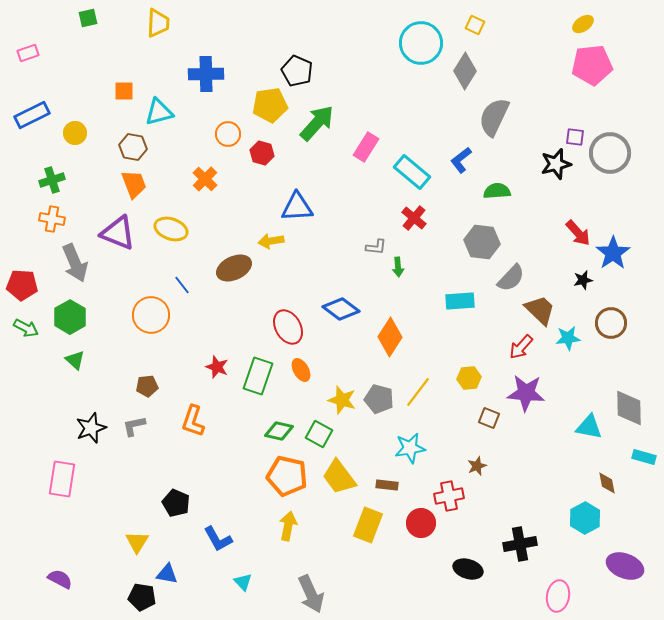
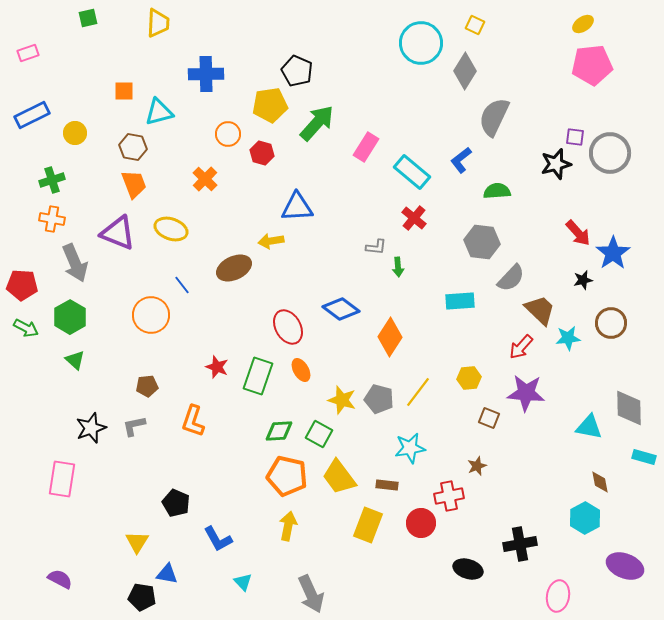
green diamond at (279, 431): rotated 16 degrees counterclockwise
brown diamond at (607, 483): moved 7 px left, 1 px up
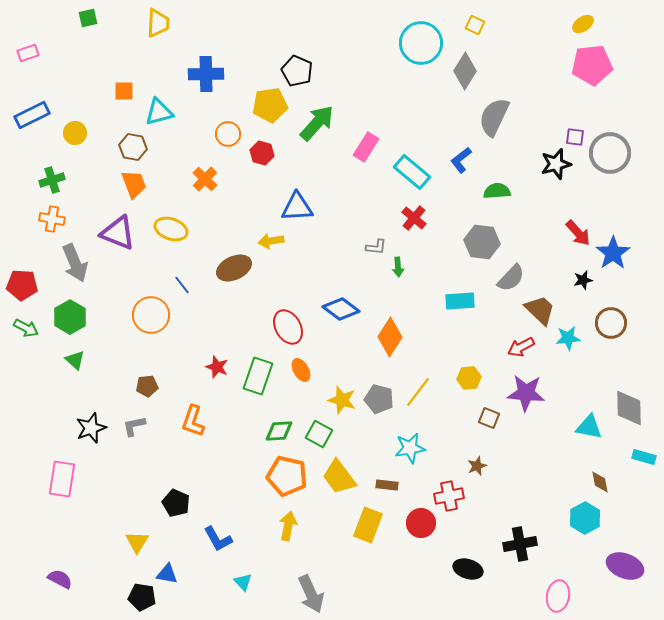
red arrow at (521, 347): rotated 20 degrees clockwise
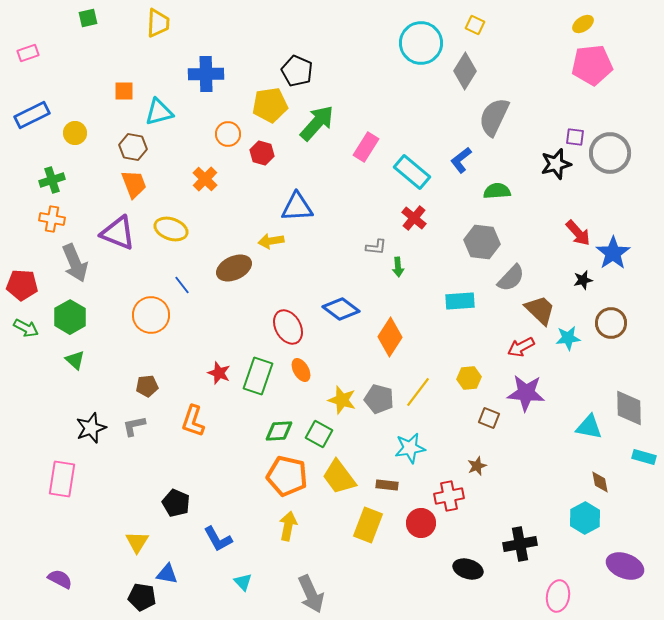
red star at (217, 367): moved 2 px right, 6 px down
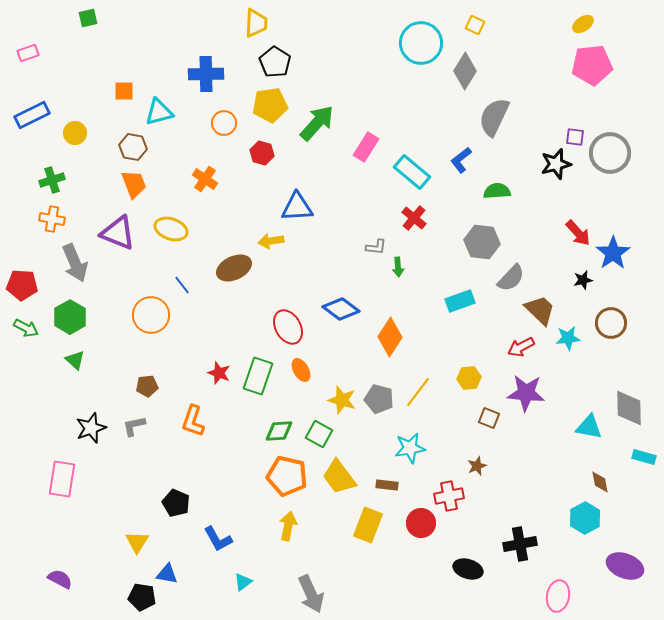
yellow trapezoid at (158, 23): moved 98 px right
black pentagon at (297, 71): moved 22 px left, 9 px up; rotated 8 degrees clockwise
orange circle at (228, 134): moved 4 px left, 11 px up
orange cross at (205, 179): rotated 10 degrees counterclockwise
cyan rectangle at (460, 301): rotated 16 degrees counterclockwise
cyan triangle at (243, 582): rotated 36 degrees clockwise
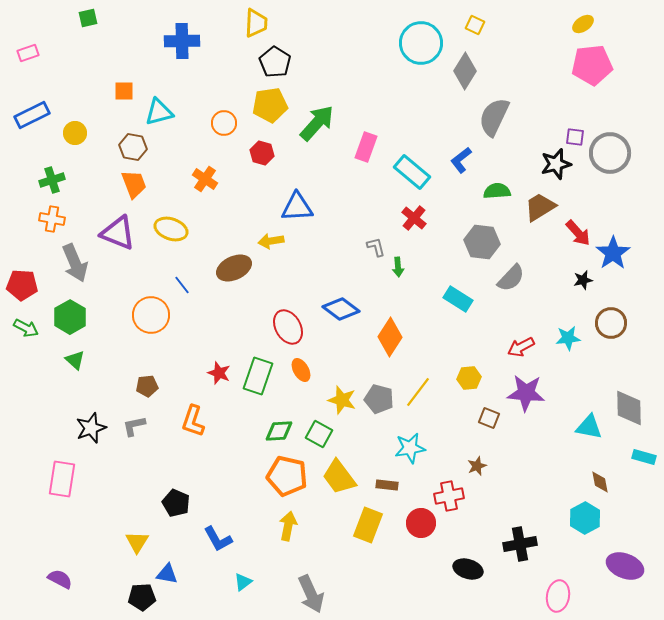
blue cross at (206, 74): moved 24 px left, 33 px up
pink rectangle at (366, 147): rotated 12 degrees counterclockwise
gray L-shape at (376, 247): rotated 110 degrees counterclockwise
cyan rectangle at (460, 301): moved 2 px left, 2 px up; rotated 52 degrees clockwise
brown trapezoid at (540, 310): moved 103 px up; rotated 76 degrees counterclockwise
black pentagon at (142, 597): rotated 12 degrees counterclockwise
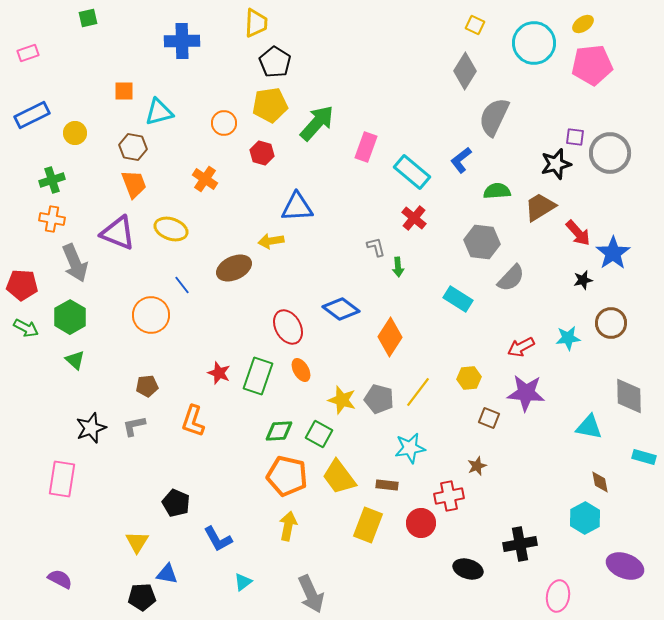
cyan circle at (421, 43): moved 113 px right
gray diamond at (629, 408): moved 12 px up
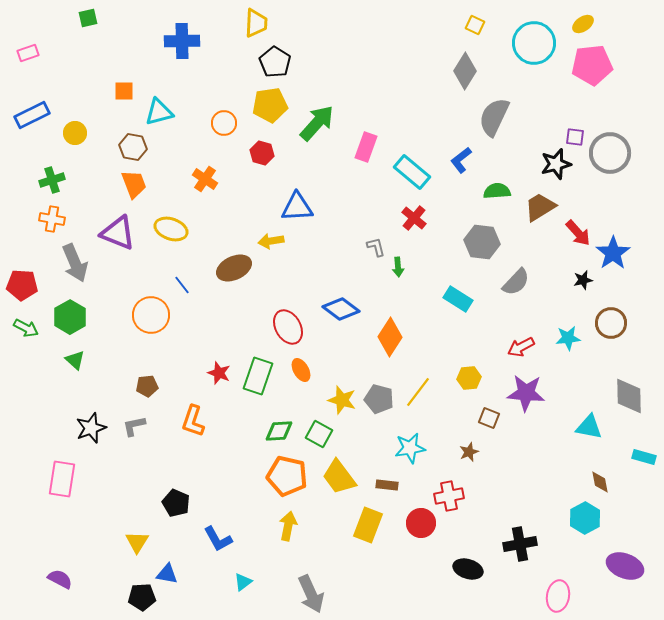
gray semicircle at (511, 278): moved 5 px right, 4 px down
brown star at (477, 466): moved 8 px left, 14 px up
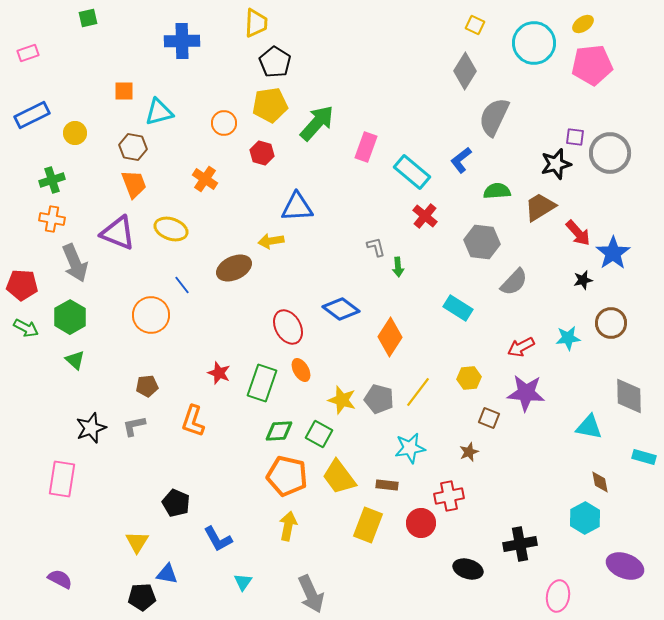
red cross at (414, 218): moved 11 px right, 2 px up
gray semicircle at (516, 282): moved 2 px left
cyan rectangle at (458, 299): moved 9 px down
green rectangle at (258, 376): moved 4 px right, 7 px down
cyan triangle at (243, 582): rotated 18 degrees counterclockwise
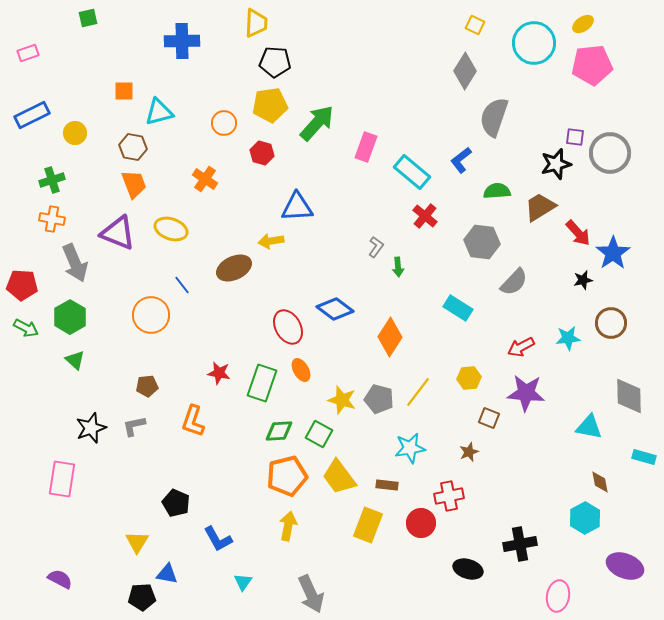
black pentagon at (275, 62): rotated 28 degrees counterclockwise
gray semicircle at (494, 117): rotated 6 degrees counterclockwise
gray L-shape at (376, 247): rotated 50 degrees clockwise
blue diamond at (341, 309): moved 6 px left
red star at (219, 373): rotated 10 degrees counterclockwise
orange pentagon at (287, 476): rotated 27 degrees counterclockwise
